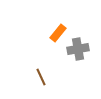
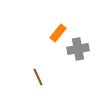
brown line: moved 3 px left
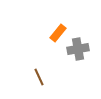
brown line: moved 1 px right
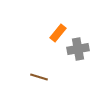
brown line: rotated 48 degrees counterclockwise
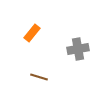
orange rectangle: moved 26 px left
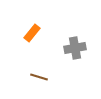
gray cross: moved 3 px left, 1 px up
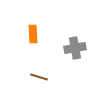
orange rectangle: moved 1 px right, 1 px down; rotated 42 degrees counterclockwise
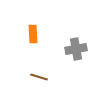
gray cross: moved 1 px right, 1 px down
